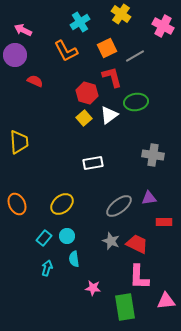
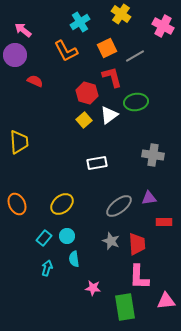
pink arrow: rotated 12 degrees clockwise
yellow square: moved 2 px down
white rectangle: moved 4 px right
red trapezoid: rotated 60 degrees clockwise
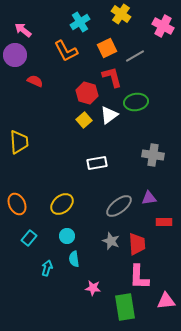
cyan rectangle: moved 15 px left
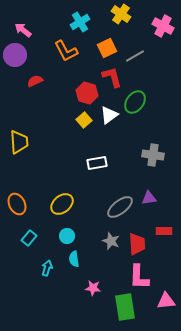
red semicircle: rotated 49 degrees counterclockwise
green ellipse: moved 1 px left; rotated 45 degrees counterclockwise
gray ellipse: moved 1 px right, 1 px down
red rectangle: moved 9 px down
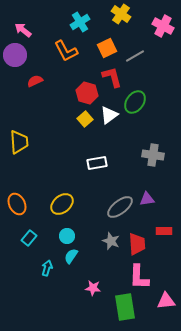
yellow square: moved 1 px right, 1 px up
purple triangle: moved 2 px left, 1 px down
cyan semicircle: moved 3 px left, 3 px up; rotated 42 degrees clockwise
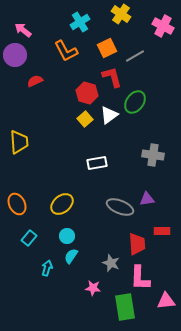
gray ellipse: rotated 60 degrees clockwise
red rectangle: moved 2 px left
gray star: moved 22 px down
pink L-shape: moved 1 px right, 1 px down
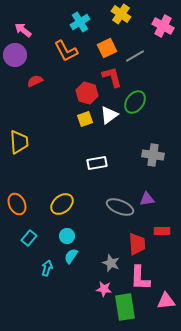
yellow square: rotated 21 degrees clockwise
pink star: moved 11 px right, 1 px down
